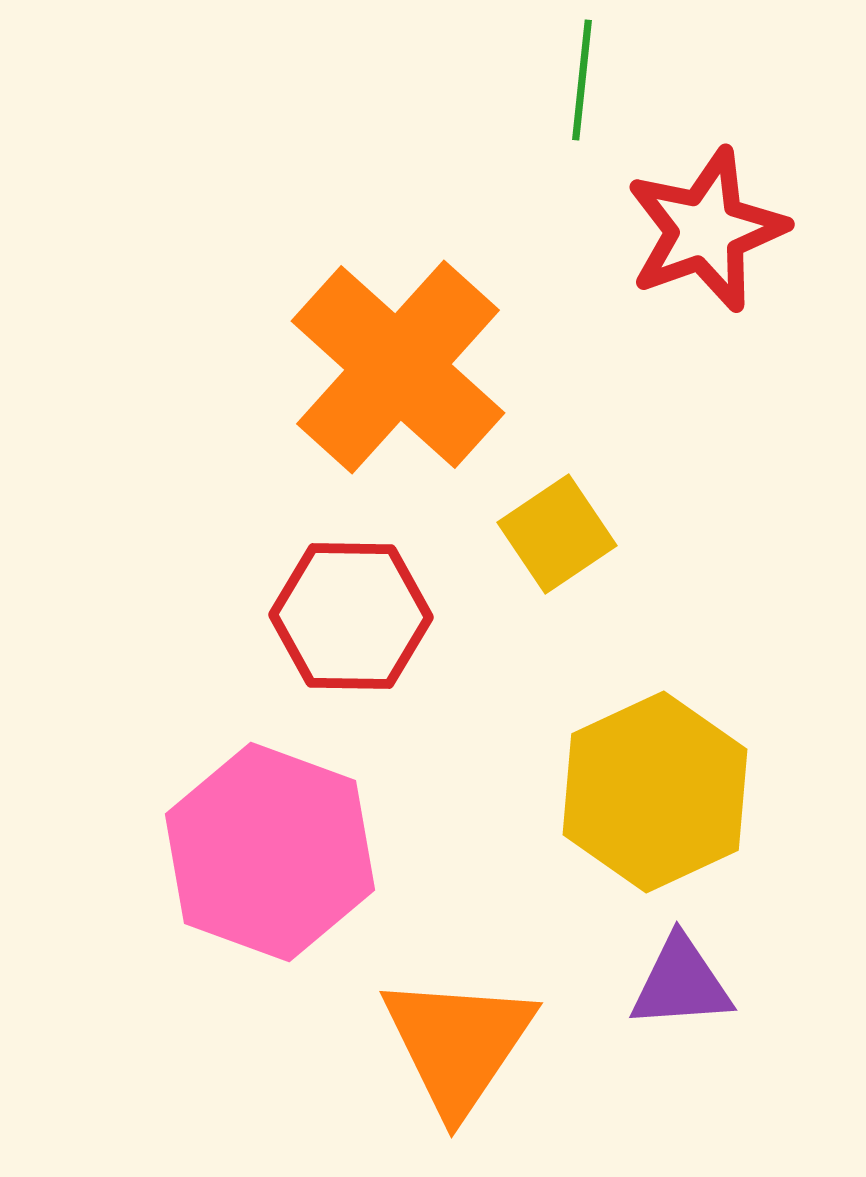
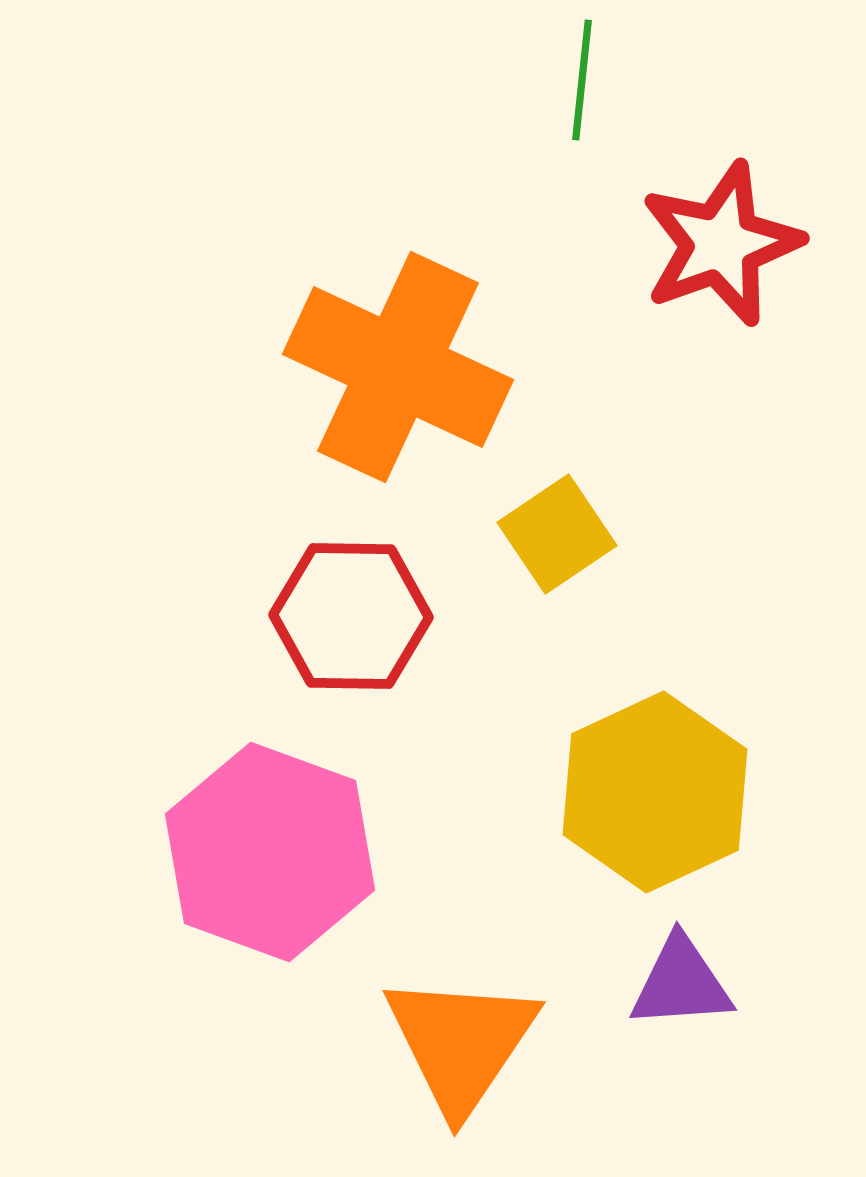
red star: moved 15 px right, 14 px down
orange cross: rotated 17 degrees counterclockwise
orange triangle: moved 3 px right, 1 px up
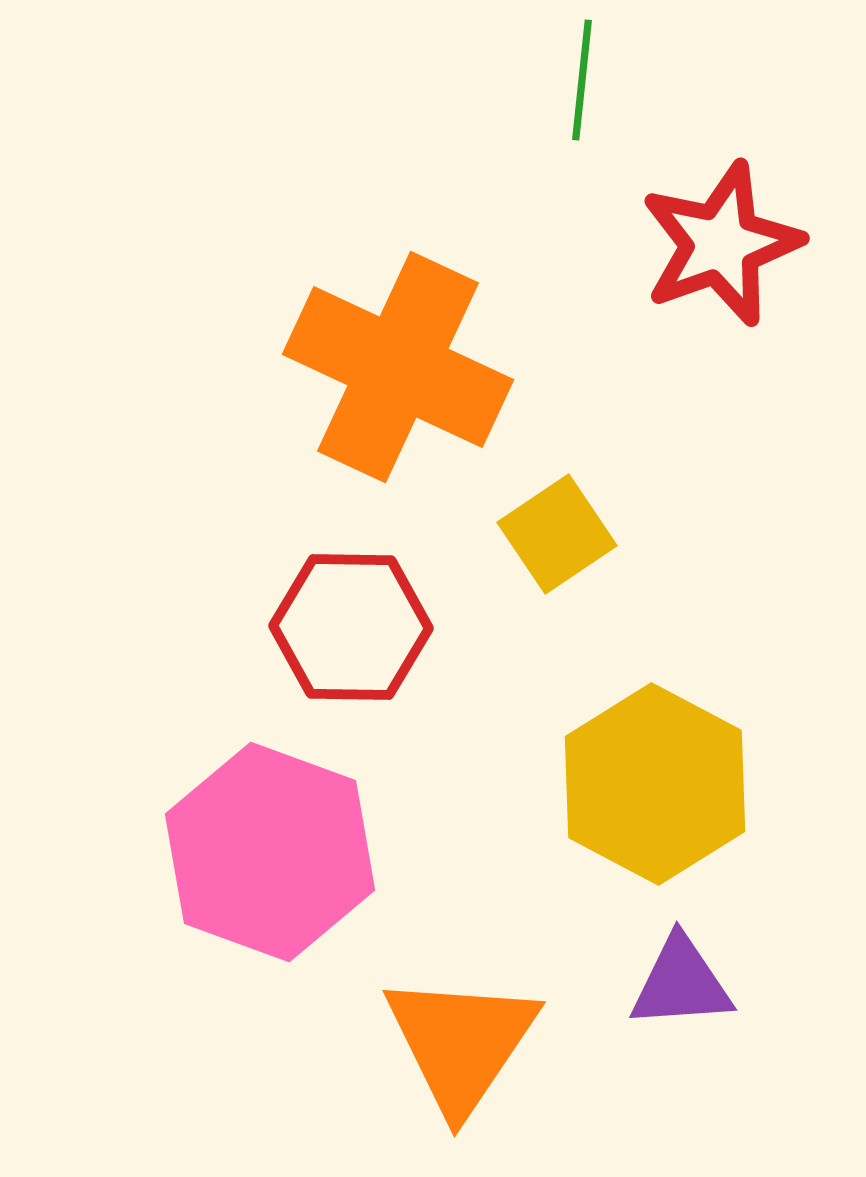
red hexagon: moved 11 px down
yellow hexagon: moved 8 px up; rotated 7 degrees counterclockwise
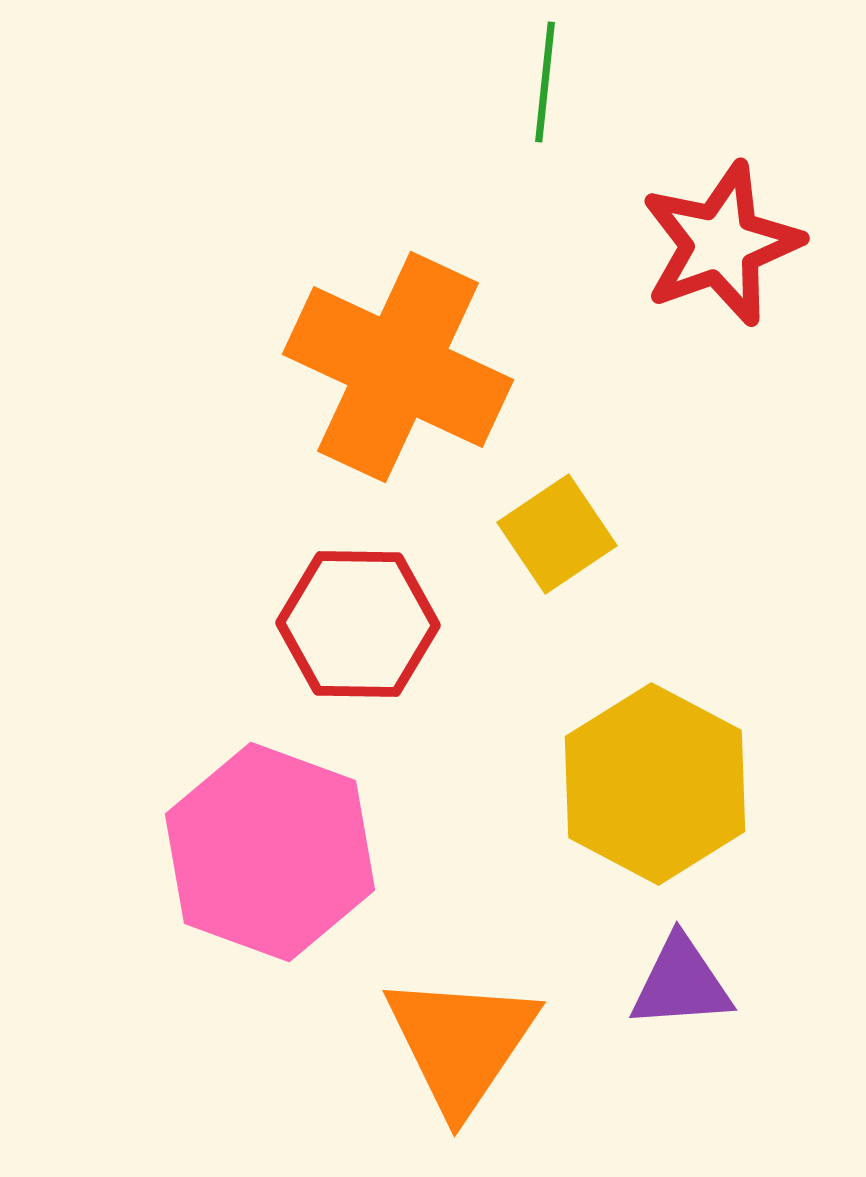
green line: moved 37 px left, 2 px down
red hexagon: moved 7 px right, 3 px up
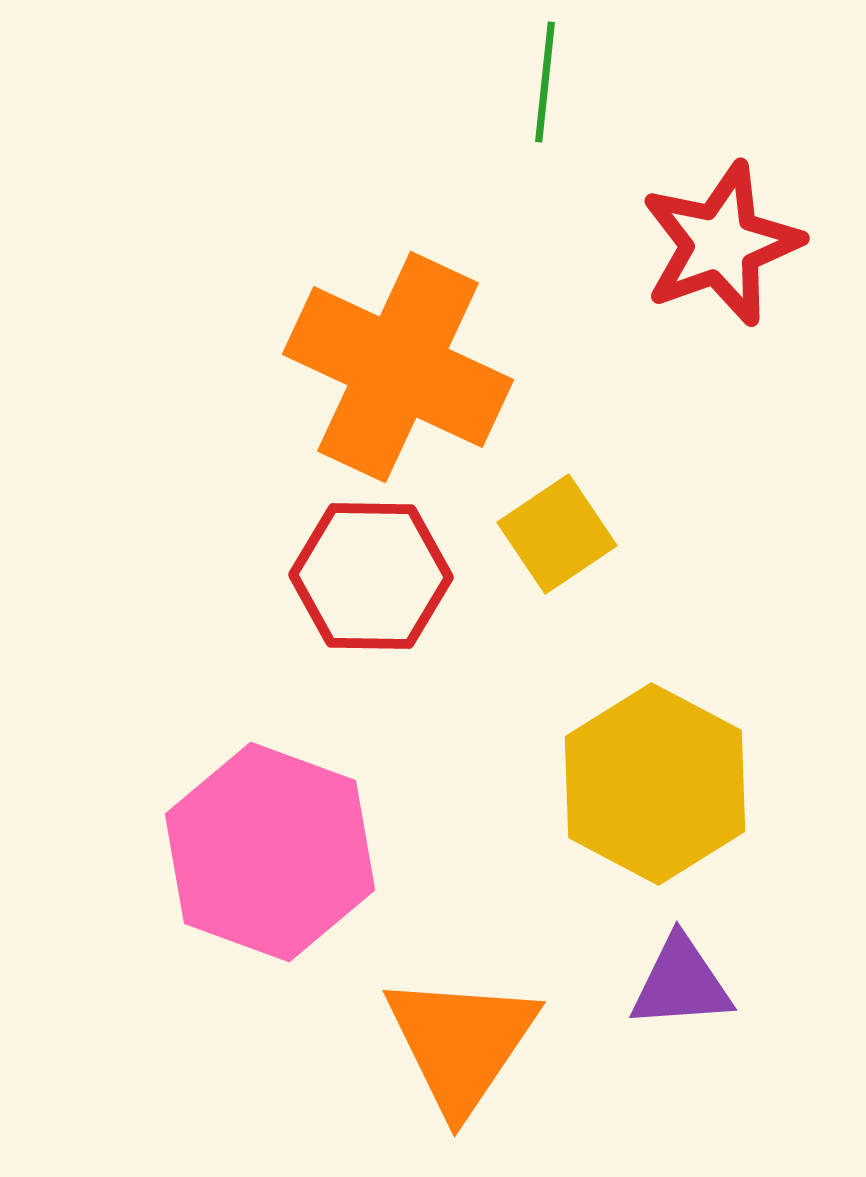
red hexagon: moved 13 px right, 48 px up
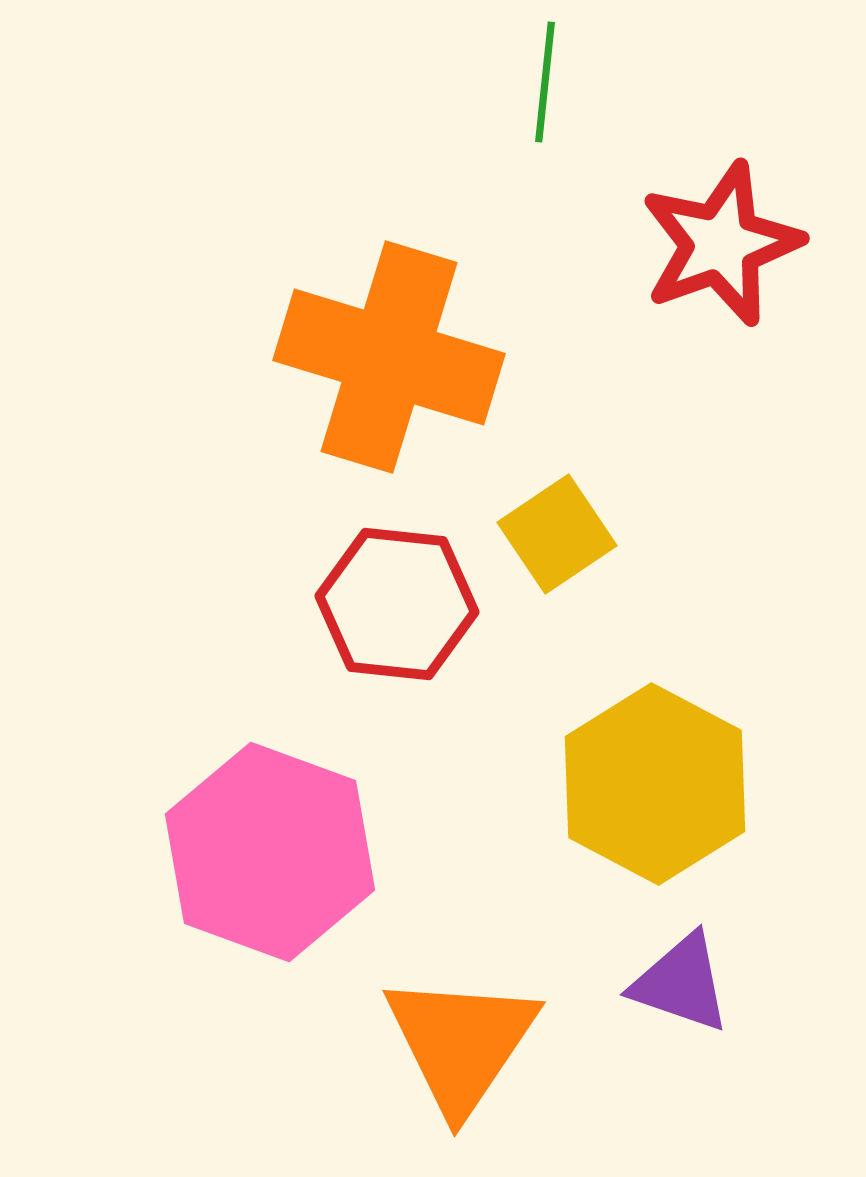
orange cross: moved 9 px left, 10 px up; rotated 8 degrees counterclockwise
red hexagon: moved 26 px right, 28 px down; rotated 5 degrees clockwise
purple triangle: rotated 23 degrees clockwise
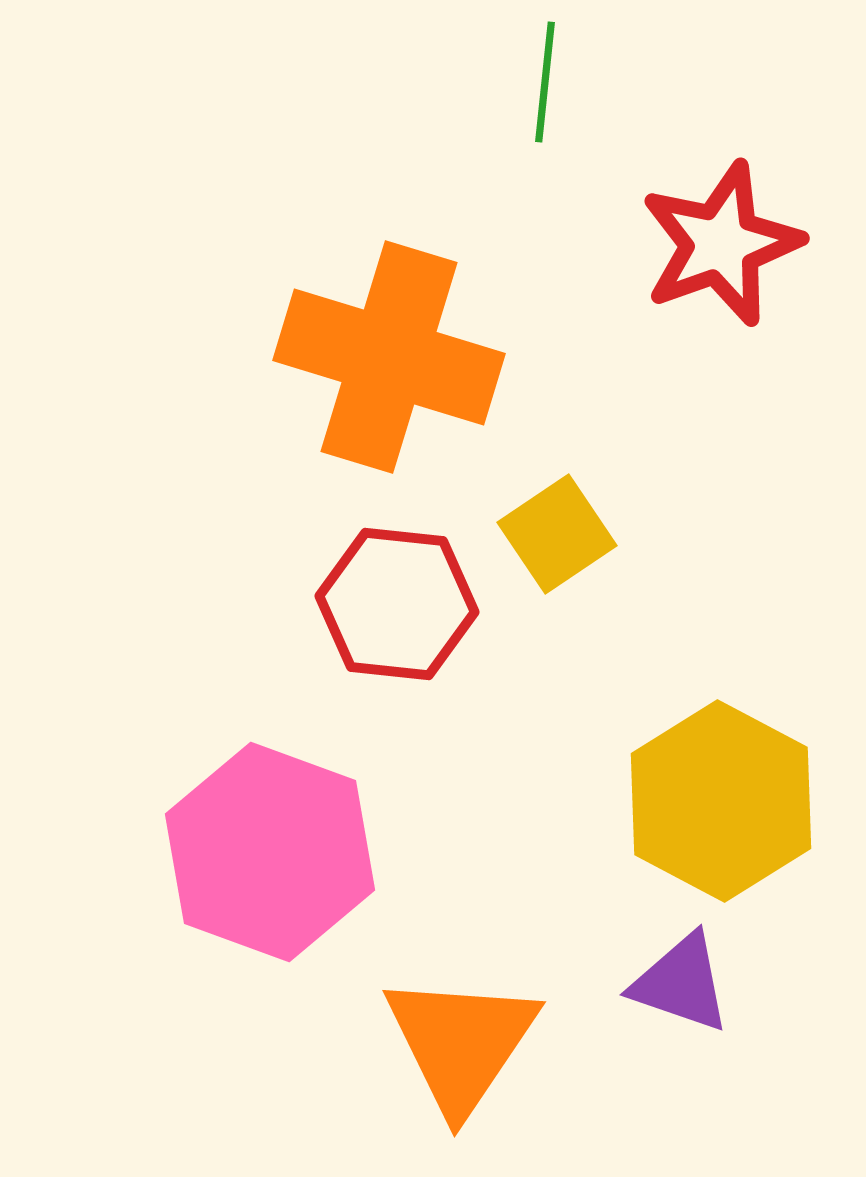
yellow hexagon: moved 66 px right, 17 px down
